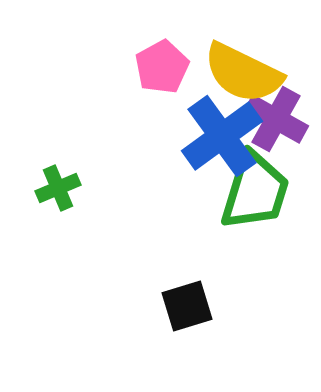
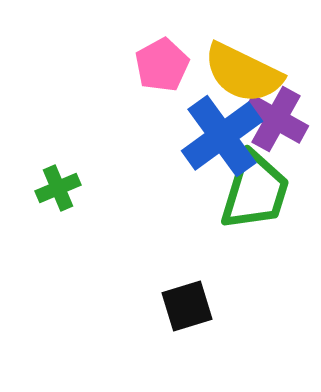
pink pentagon: moved 2 px up
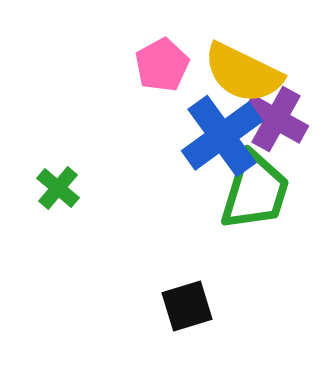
green cross: rotated 27 degrees counterclockwise
